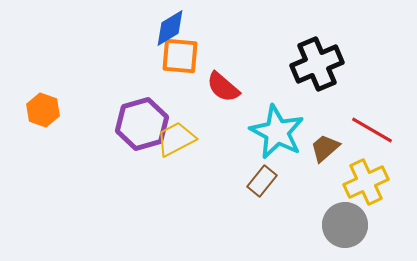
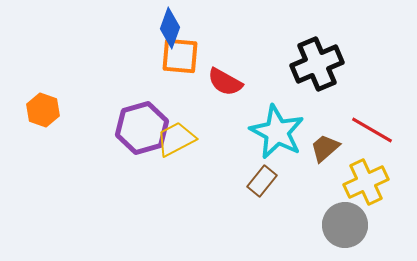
blue diamond: rotated 39 degrees counterclockwise
red semicircle: moved 2 px right, 5 px up; rotated 12 degrees counterclockwise
purple hexagon: moved 4 px down
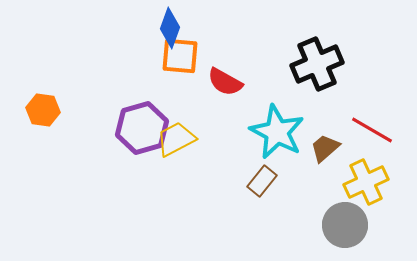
orange hexagon: rotated 12 degrees counterclockwise
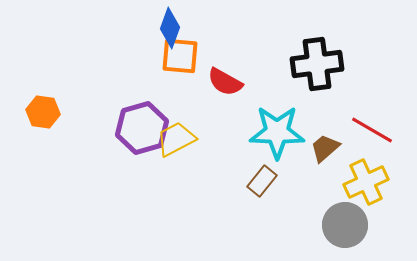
black cross: rotated 15 degrees clockwise
orange hexagon: moved 2 px down
cyan star: rotated 26 degrees counterclockwise
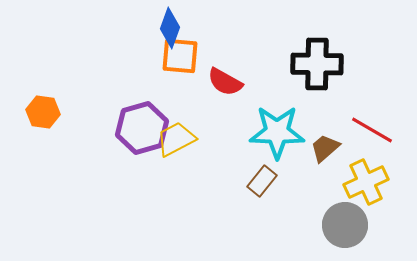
black cross: rotated 9 degrees clockwise
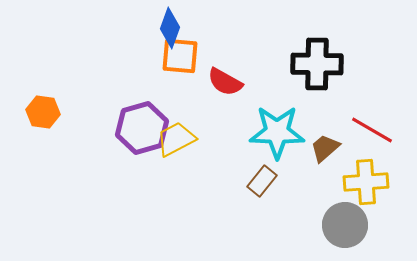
yellow cross: rotated 21 degrees clockwise
